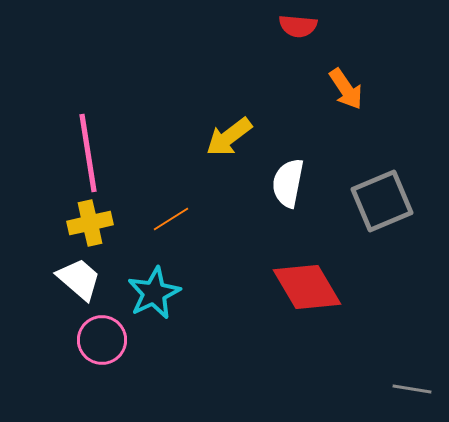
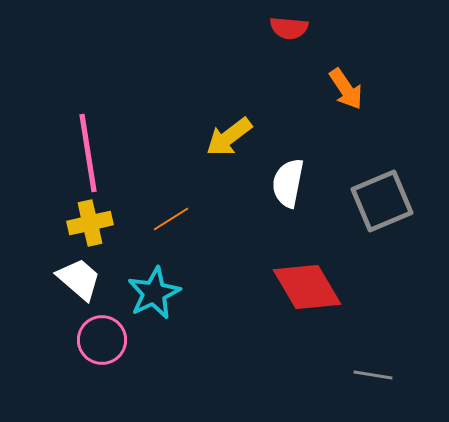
red semicircle: moved 9 px left, 2 px down
gray line: moved 39 px left, 14 px up
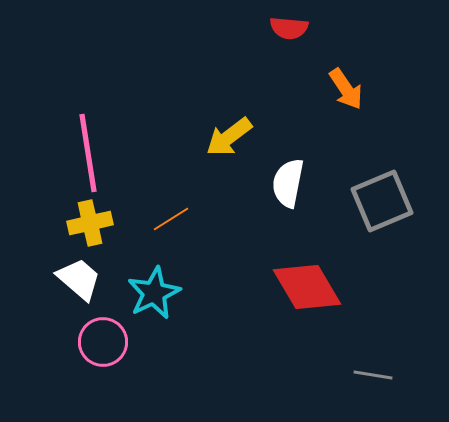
pink circle: moved 1 px right, 2 px down
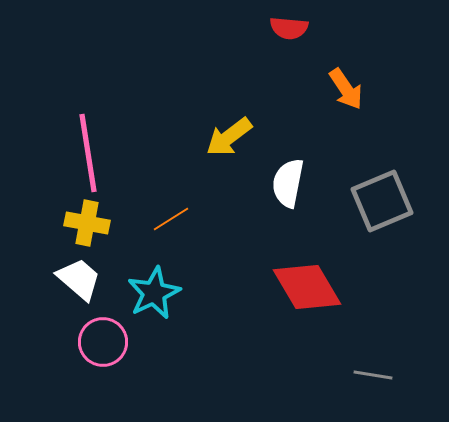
yellow cross: moved 3 px left; rotated 24 degrees clockwise
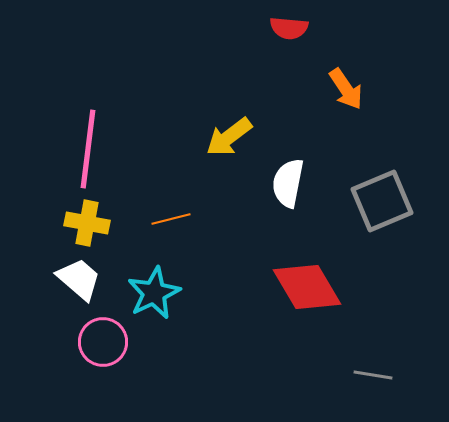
pink line: moved 4 px up; rotated 16 degrees clockwise
orange line: rotated 18 degrees clockwise
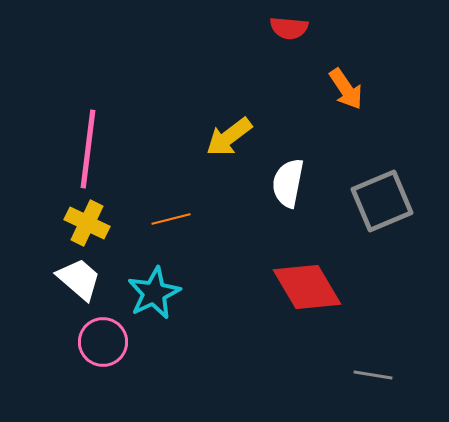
yellow cross: rotated 15 degrees clockwise
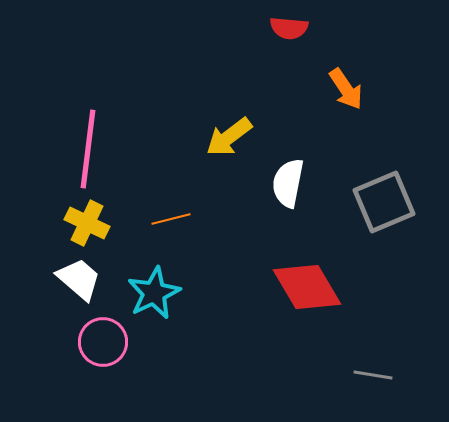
gray square: moved 2 px right, 1 px down
